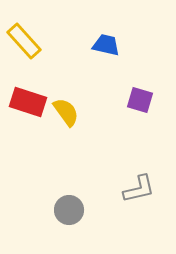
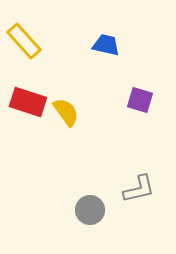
gray circle: moved 21 px right
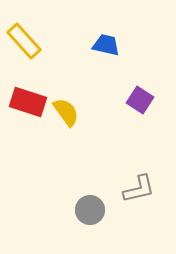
purple square: rotated 16 degrees clockwise
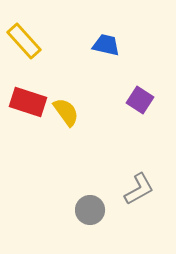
gray L-shape: rotated 16 degrees counterclockwise
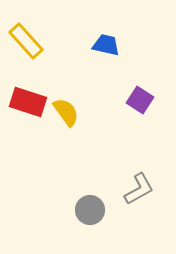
yellow rectangle: moved 2 px right
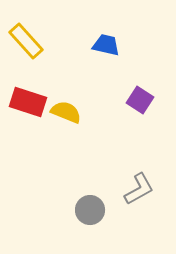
yellow semicircle: rotated 32 degrees counterclockwise
